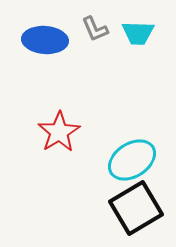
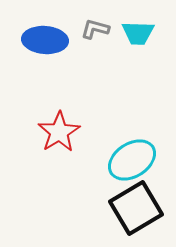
gray L-shape: rotated 128 degrees clockwise
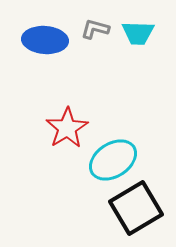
red star: moved 8 px right, 4 px up
cyan ellipse: moved 19 px left
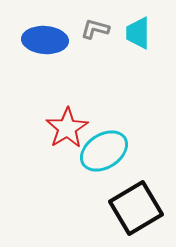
cyan trapezoid: rotated 88 degrees clockwise
cyan ellipse: moved 9 px left, 9 px up
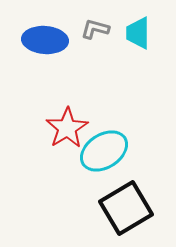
black square: moved 10 px left
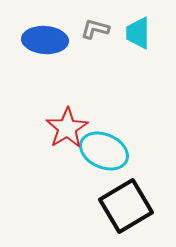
cyan ellipse: rotated 57 degrees clockwise
black square: moved 2 px up
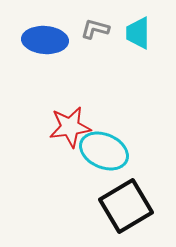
red star: moved 3 px right, 1 px up; rotated 24 degrees clockwise
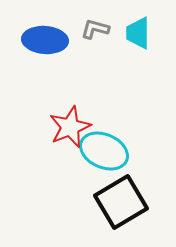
red star: rotated 15 degrees counterclockwise
black square: moved 5 px left, 4 px up
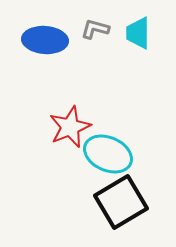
cyan ellipse: moved 4 px right, 3 px down
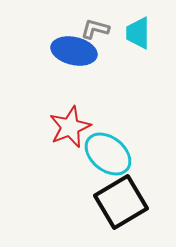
blue ellipse: moved 29 px right, 11 px down; rotated 9 degrees clockwise
cyan ellipse: rotated 15 degrees clockwise
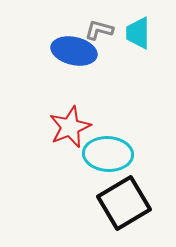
gray L-shape: moved 4 px right, 1 px down
cyan ellipse: rotated 36 degrees counterclockwise
black square: moved 3 px right, 1 px down
